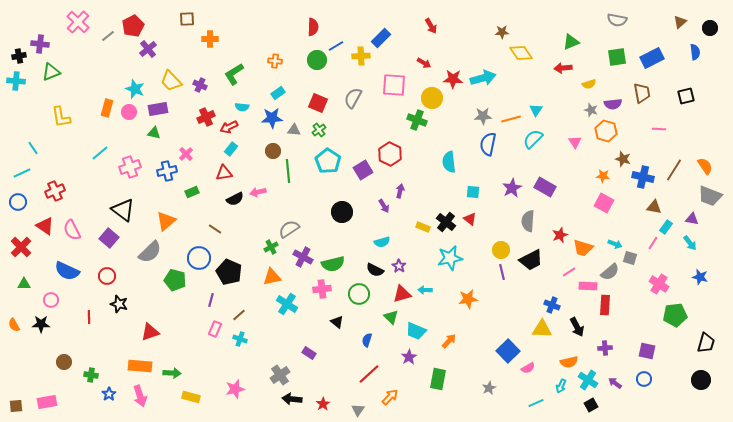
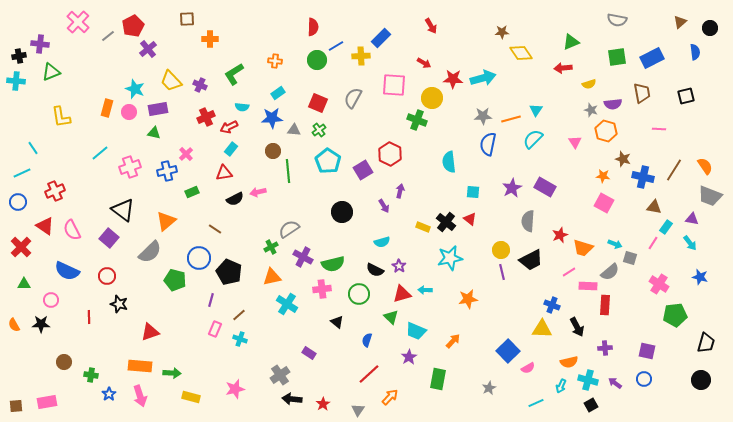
orange arrow at (449, 341): moved 4 px right
cyan cross at (588, 380): rotated 18 degrees counterclockwise
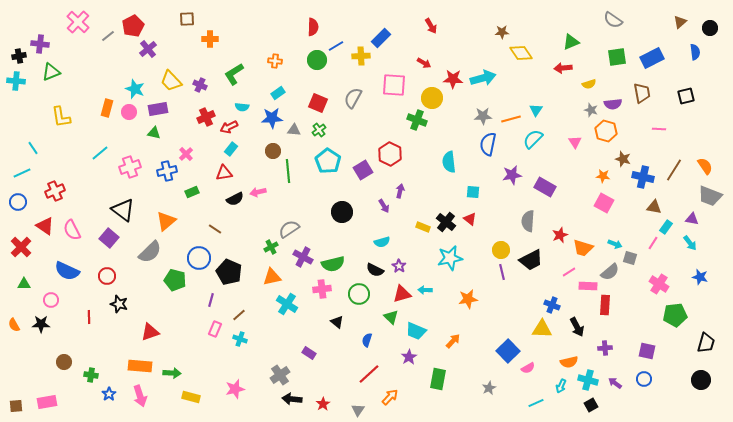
gray semicircle at (617, 20): moved 4 px left; rotated 24 degrees clockwise
purple star at (512, 188): moved 13 px up; rotated 18 degrees clockwise
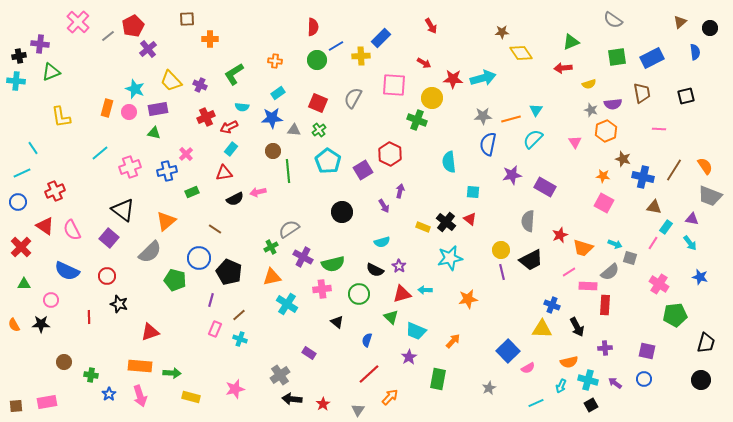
orange hexagon at (606, 131): rotated 20 degrees clockwise
